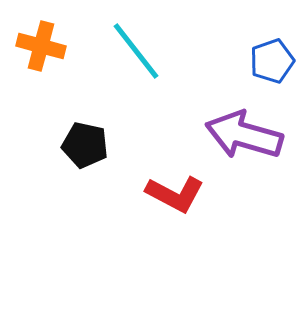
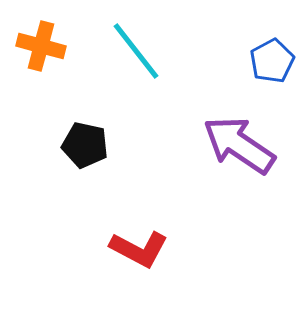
blue pentagon: rotated 9 degrees counterclockwise
purple arrow: moved 5 px left, 10 px down; rotated 18 degrees clockwise
red L-shape: moved 36 px left, 55 px down
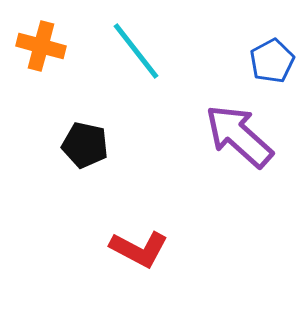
purple arrow: moved 9 px up; rotated 8 degrees clockwise
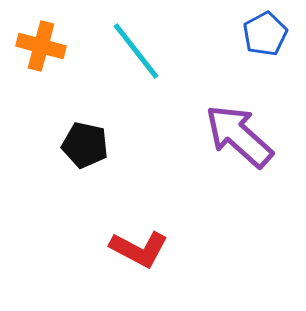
blue pentagon: moved 7 px left, 27 px up
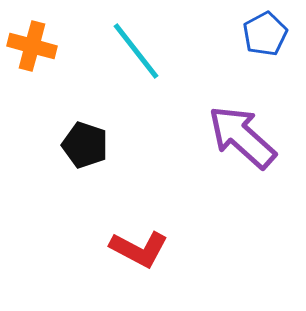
orange cross: moved 9 px left
purple arrow: moved 3 px right, 1 px down
black pentagon: rotated 6 degrees clockwise
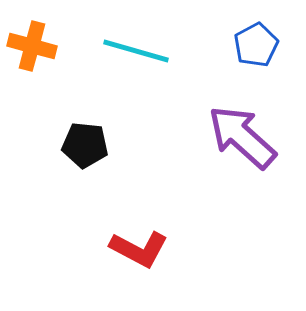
blue pentagon: moved 9 px left, 11 px down
cyan line: rotated 36 degrees counterclockwise
black pentagon: rotated 12 degrees counterclockwise
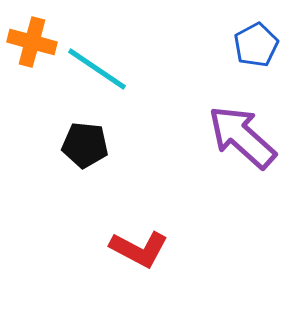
orange cross: moved 4 px up
cyan line: moved 39 px left, 18 px down; rotated 18 degrees clockwise
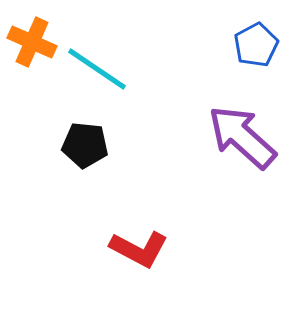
orange cross: rotated 9 degrees clockwise
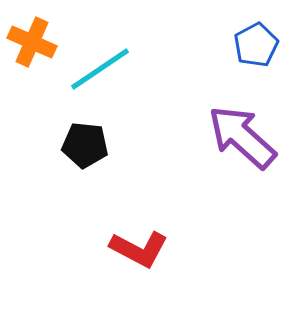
cyan line: moved 3 px right; rotated 68 degrees counterclockwise
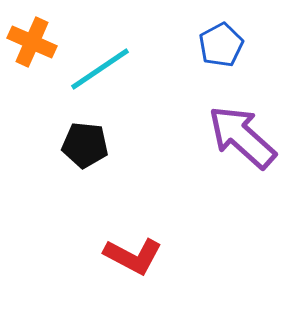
blue pentagon: moved 35 px left
red L-shape: moved 6 px left, 7 px down
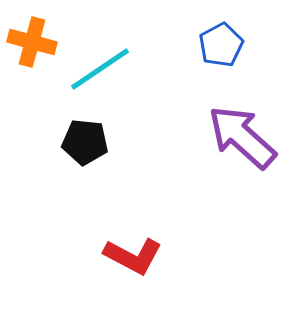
orange cross: rotated 9 degrees counterclockwise
black pentagon: moved 3 px up
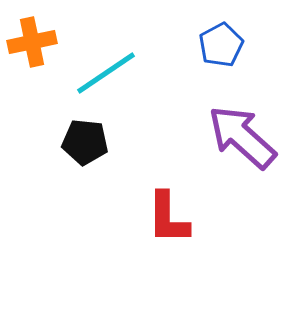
orange cross: rotated 27 degrees counterclockwise
cyan line: moved 6 px right, 4 px down
red L-shape: moved 35 px right, 38 px up; rotated 62 degrees clockwise
